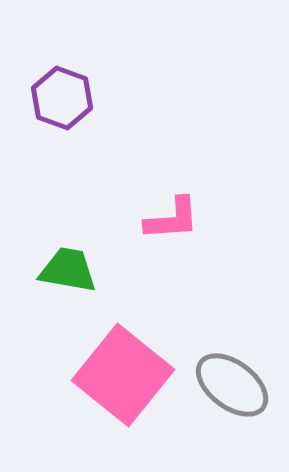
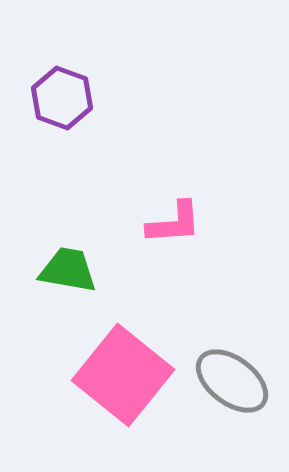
pink L-shape: moved 2 px right, 4 px down
gray ellipse: moved 4 px up
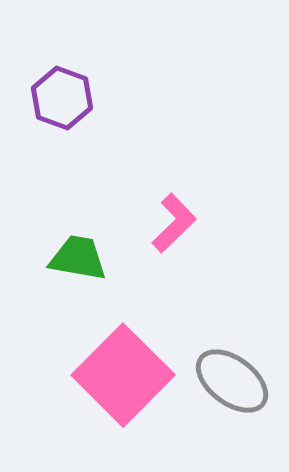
pink L-shape: rotated 40 degrees counterclockwise
green trapezoid: moved 10 px right, 12 px up
pink square: rotated 6 degrees clockwise
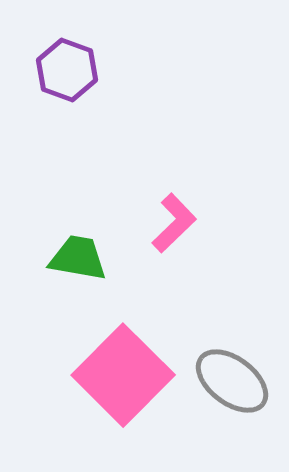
purple hexagon: moved 5 px right, 28 px up
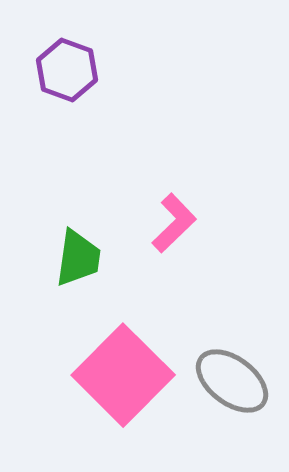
green trapezoid: rotated 88 degrees clockwise
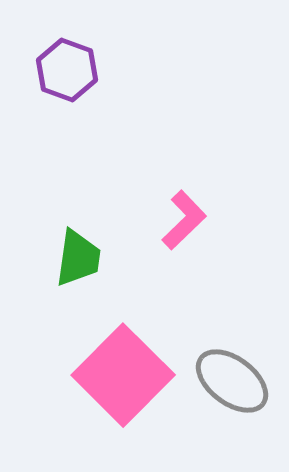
pink L-shape: moved 10 px right, 3 px up
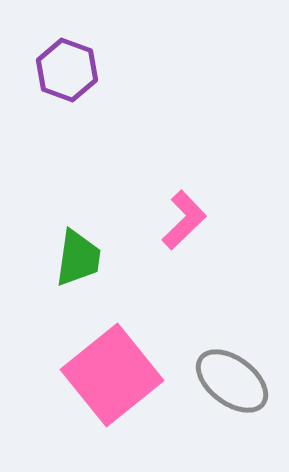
pink square: moved 11 px left; rotated 6 degrees clockwise
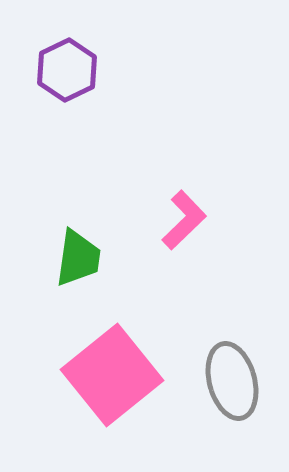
purple hexagon: rotated 14 degrees clockwise
gray ellipse: rotated 38 degrees clockwise
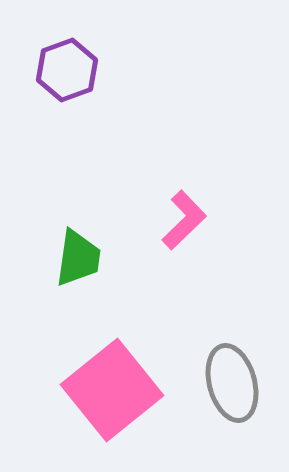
purple hexagon: rotated 6 degrees clockwise
pink square: moved 15 px down
gray ellipse: moved 2 px down
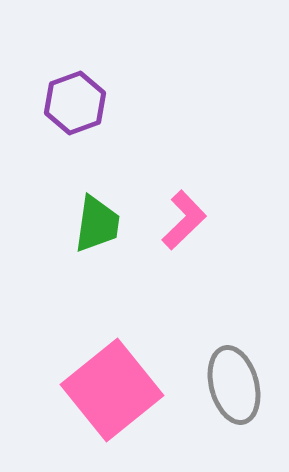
purple hexagon: moved 8 px right, 33 px down
green trapezoid: moved 19 px right, 34 px up
gray ellipse: moved 2 px right, 2 px down
